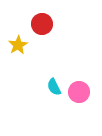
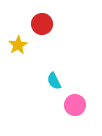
cyan semicircle: moved 6 px up
pink circle: moved 4 px left, 13 px down
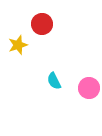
yellow star: rotated 12 degrees clockwise
pink circle: moved 14 px right, 17 px up
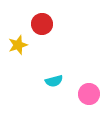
cyan semicircle: rotated 78 degrees counterclockwise
pink circle: moved 6 px down
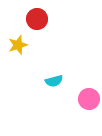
red circle: moved 5 px left, 5 px up
pink circle: moved 5 px down
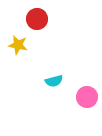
yellow star: rotated 30 degrees clockwise
pink circle: moved 2 px left, 2 px up
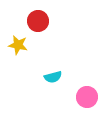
red circle: moved 1 px right, 2 px down
cyan semicircle: moved 1 px left, 4 px up
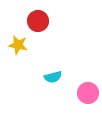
pink circle: moved 1 px right, 4 px up
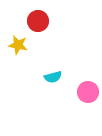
pink circle: moved 1 px up
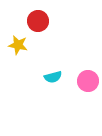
pink circle: moved 11 px up
